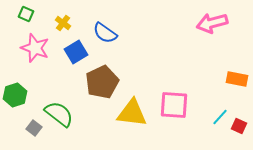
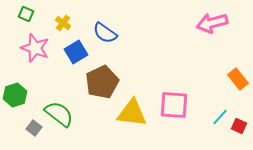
orange rectangle: moved 1 px right; rotated 40 degrees clockwise
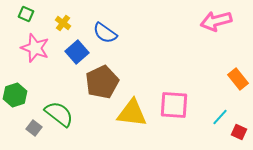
pink arrow: moved 4 px right, 2 px up
blue square: moved 1 px right; rotated 10 degrees counterclockwise
red square: moved 6 px down
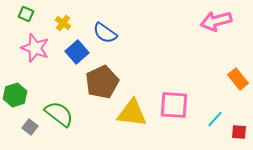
cyan line: moved 5 px left, 2 px down
gray square: moved 4 px left, 1 px up
red square: rotated 21 degrees counterclockwise
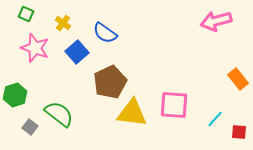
brown pentagon: moved 8 px right
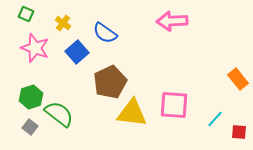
pink arrow: moved 44 px left; rotated 12 degrees clockwise
green hexagon: moved 16 px right, 2 px down
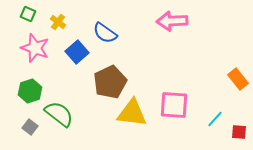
green square: moved 2 px right
yellow cross: moved 5 px left, 1 px up
green hexagon: moved 1 px left, 6 px up
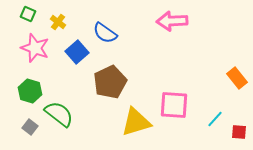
orange rectangle: moved 1 px left, 1 px up
green hexagon: rotated 25 degrees counterclockwise
yellow triangle: moved 4 px right, 9 px down; rotated 24 degrees counterclockwise
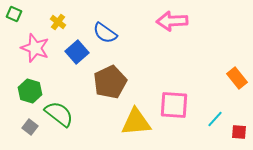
green square: moved 14 px left
yellow triangle: rotated 12 degrees clockwise
